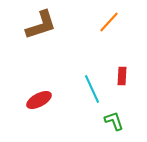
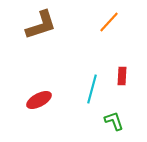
cyan line: rotated 40 degrees clockwise
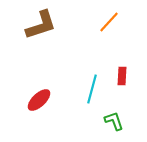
red ellipse: rotated 15 degrees counterclockwise
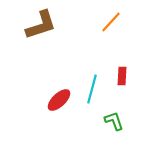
orange line: moved 2 px right
red ellipse: moved 20 px right
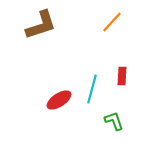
orange line: moved 1 px right
red ellipse: rotated 10 degrees clockwise
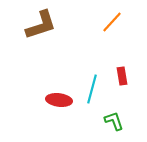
red rectangle: rotated 12 degrees counterclockwise
red ellipse: rotated 40 degrees clockwise
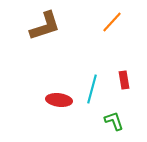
brown L-shape: moved 4 px right, 1 px down
red rectangle: moved 2 px right, 4 px down
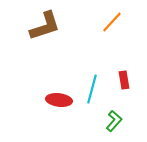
green L-shape: rotated 60 degrees clockwise
